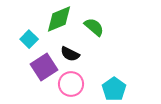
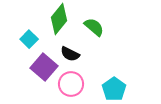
green diamond: rotated 28 degrees counterclockwise
purple square: rotated 16 degrees counterclockwise
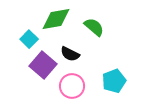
green diamond: moved 3 px left; rotated 40 degrees clockwise
purple square: moved 1 px left, 2 px up
pink circle: moved 1 px right, 2 px down
cyan pentagon: moved 8 px up; rotated 15 degrees clockwise
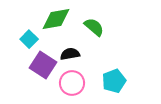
black semicircle: rotated 144 degrees clockwise
purple square: rotated 8 degrees counterclockwise
pink circle: moved 3 px up
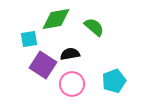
cyan square: rotated 36 degrees clockwise
pink circle: moved 1 px down
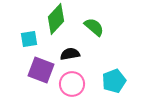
green diamond: rotated 36 degrees counterclockwise
purple square: moved 2 px left, 5 px down; rotated 12 degrees counterclockwise
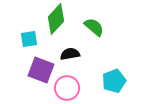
pink circle: moved 5 px left, 4 px down
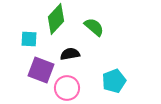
cyan square: rotated 12 degrees clockwise
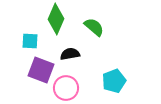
green diamond: rotated 20 degrees counterclockwise
cyan square: moved 1 px right, 2 px down
pink circle: moved 1 px left
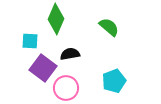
green semicircle: moved 15 px right
purple square: moved 2 px right, 2 px up; rotated 16 degrees clockwise
